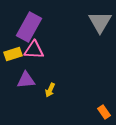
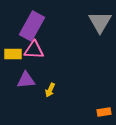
purple rectangle: moved 3 px right, 1 px up
yellow rectangle: rotated 18 degrees clockwise
orange rectangle: rotated 64 degrees counterclockwise
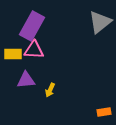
gray triangle: rotated 20 degrees clockwise
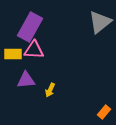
purple rectangle: moved 2 px left, 1 px down
orange rectangle: rotated 40 degrees counterclockwise
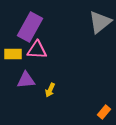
pink triangle: moved 3 px right
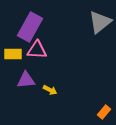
yellow arrow: rotated 88 degrees counterclockwise
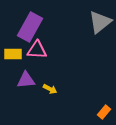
yellow arrow: moved 1 px up
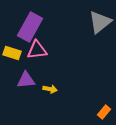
pink triangle: rotated 10 degrees counterclockwise
yellow rectangle: moved 1 px left, 1 px up; rotated 18 degrees clockwise
yellow arrow: rotated 16 degrees counterclockwise
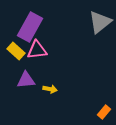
yellow rectangle: moved 4 px right, 2 px up; rotated 24 degrees clockwise
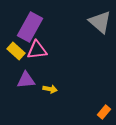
gray triangle: rotated 40 degrees counterclockwise
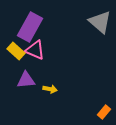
pink triangle: moved 2 px left; rotated 30 degrees clockwise
